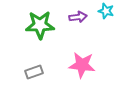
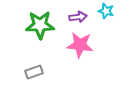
pink star: moved 2 px left, 20 px up
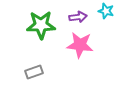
green star: moved 1 px right
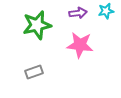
cyan star: rotated 28 degrees counterclockwise
purple arrow: moved 4 px up
green star: moved 4 px left; rotated 12 degrees counterclockwise
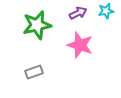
purple arrow: rotated 18 degrees counterclockwise
pink star: rotated 12 degrees clockwise
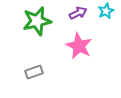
cyan star: rotated 14 degrees counterclockwise
green star: moved 4 px up
pink star: moved 1 px left, 1 px down; rotated 8 degrees clockwise
